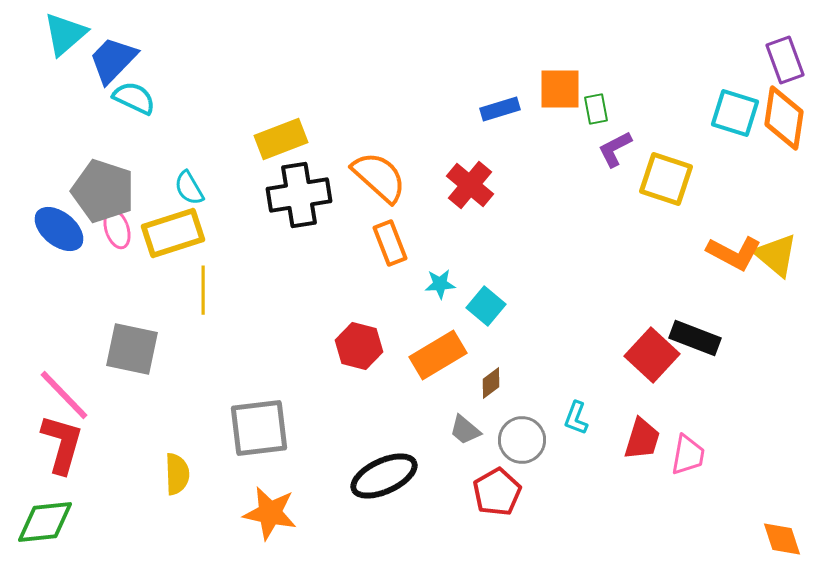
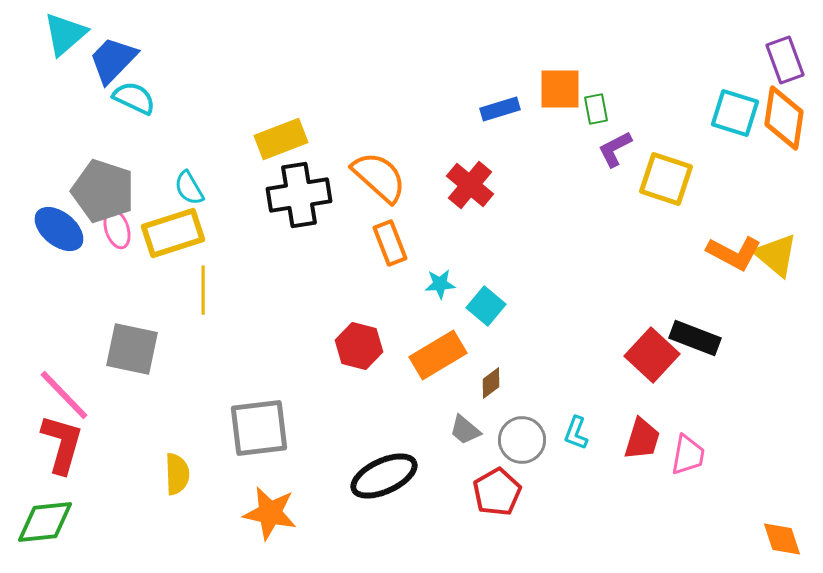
cyan L-shape at (576, 418): moved 15 px down
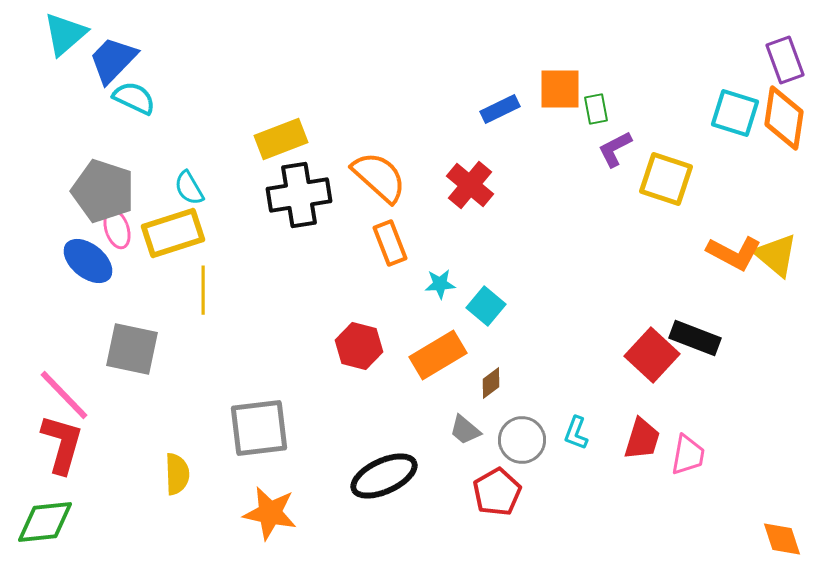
blue rectangle at (500, 109): rotated 9 degrees counterclockwise
blue ellipse at (59, 229): moved 29 px right, 32 px down
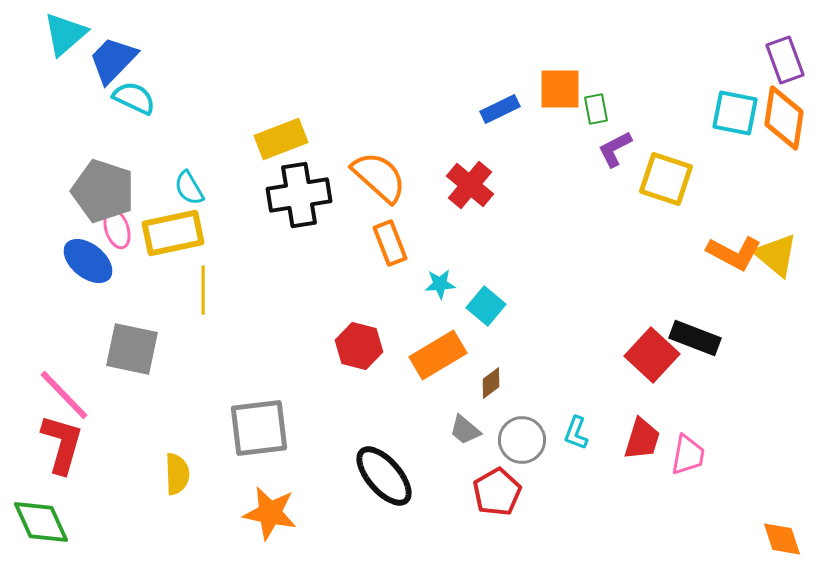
cyan square at (735, 113): rotated 6 degrees counterclockwise
yellow rectangle at (173, 233): rotated 6 degrees clockwise
black ellipse at (384, 476): rotated 74 degrees clockwise
green diamond at (45, 522): moved 4 px left; rotated 72 degrees clockwise
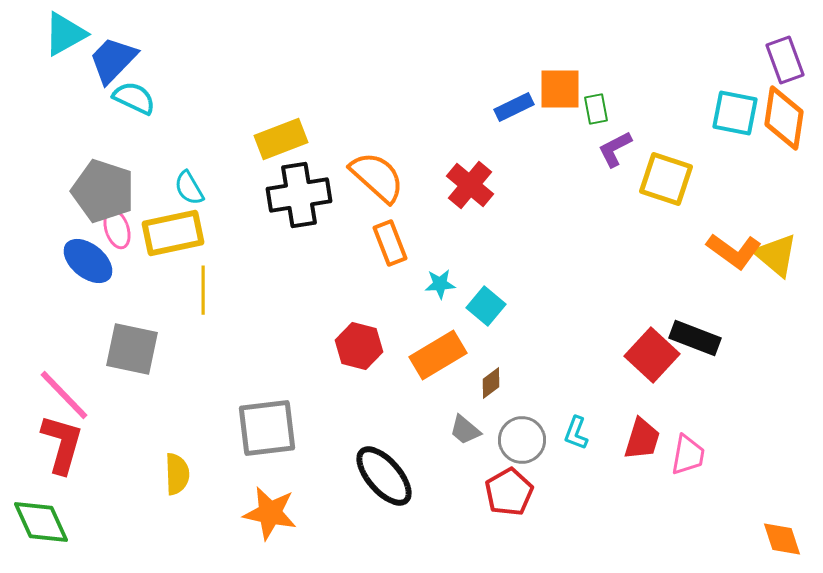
cyan triangle at (65, 34): rotated 12 degrees clockwise
blue rectangle at (500, 109): moved 14 px right, 2 px up
orange semicircle at (379, 177): moved 2 px left
orange L-shape at (734, 253): moved 2 px up; rotated 8 degrees clockwise
gray square at (259, 428): moved 8 px right
red pentagon at (497, 492): moved 12 px right
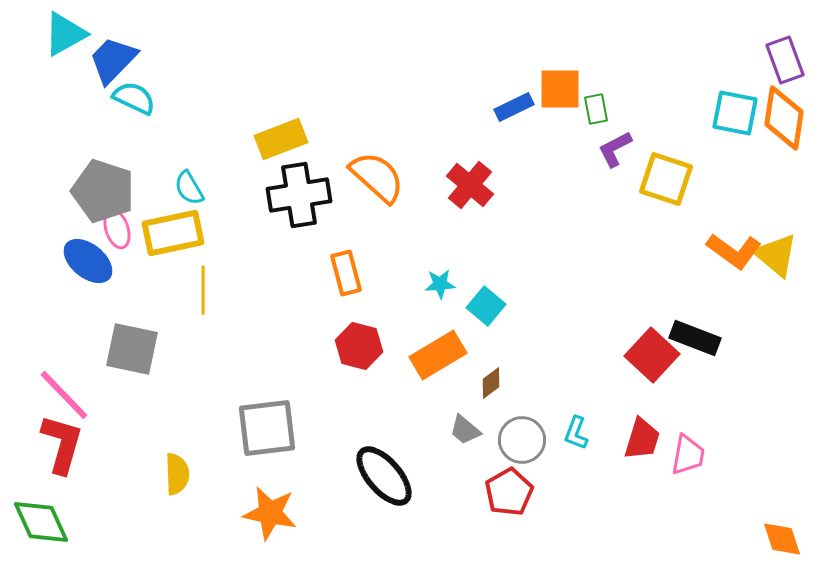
orange rectangle at (390, 243): moved 44 px left, 30 px down; rotated 6 degrees clockwise
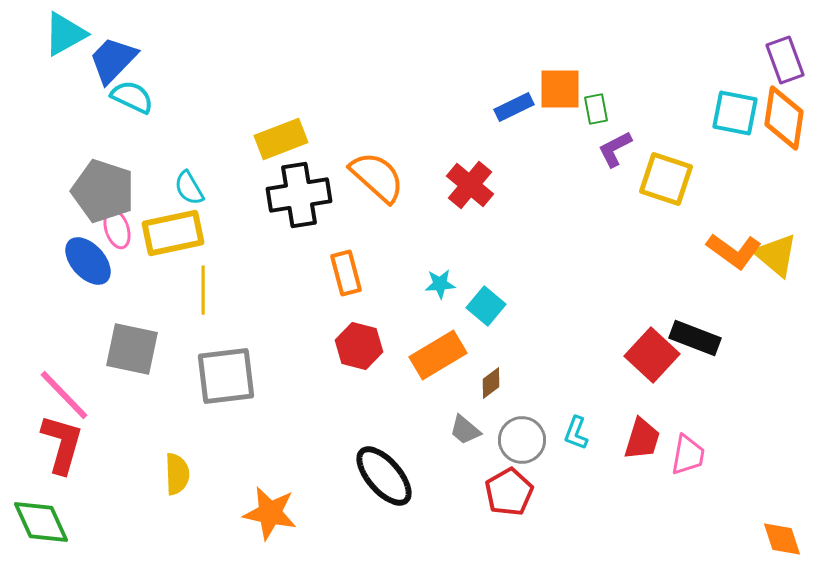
cyan semicircle at (134, 98): moved 2 px left, 1 px up
blue ellipse at (88, 261): rotated 9 degrees clockwise
gray square at (267, 428): moved 41 px left, 52 px up
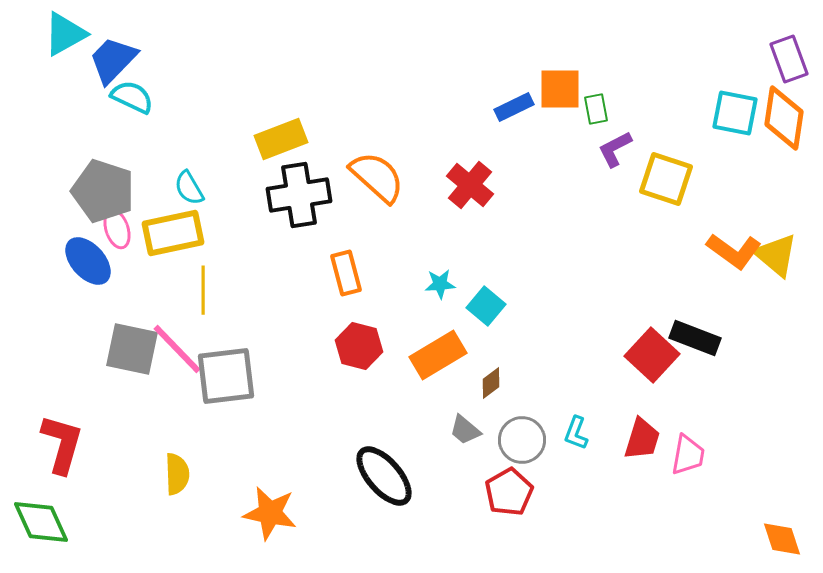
purple rectangle at (785, 60): moved 4 px right, 1 px up
pink line at (64, 395): moved 113 px right, 46 px up
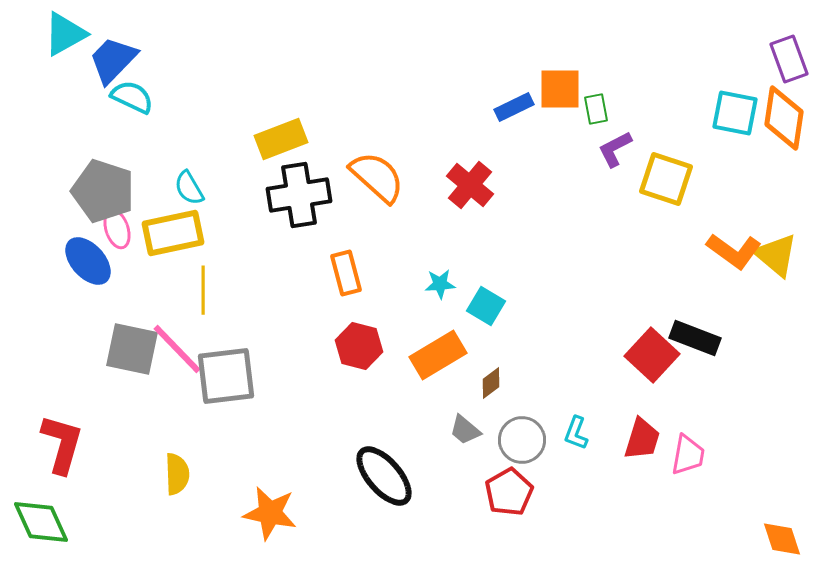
cyan square at (486, 306): rotated 9 degrees counterclockwise
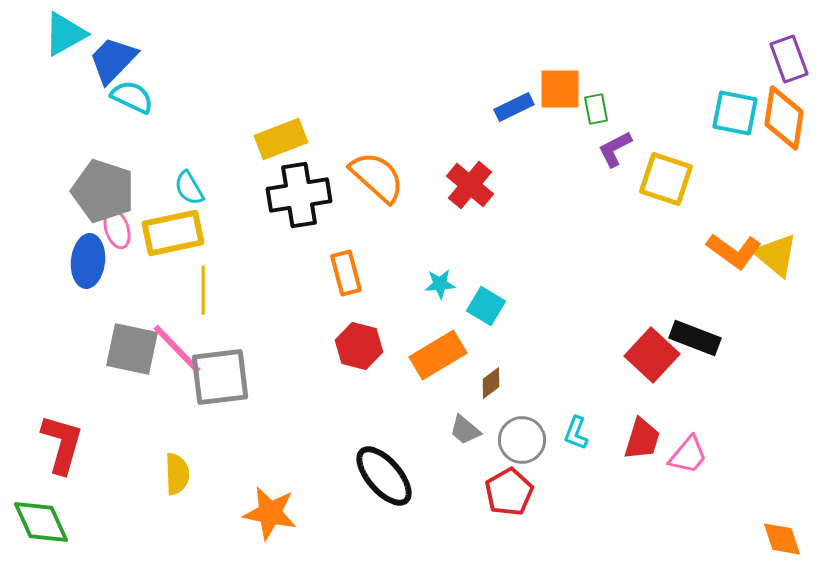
blue ellipse at (88, 261): rotated 48 degrees clockwise
gray square at (226, 376): moved 6 px left, 1 px down
pink trapezoid at (688, 455): rotated 30 degrees clockwise
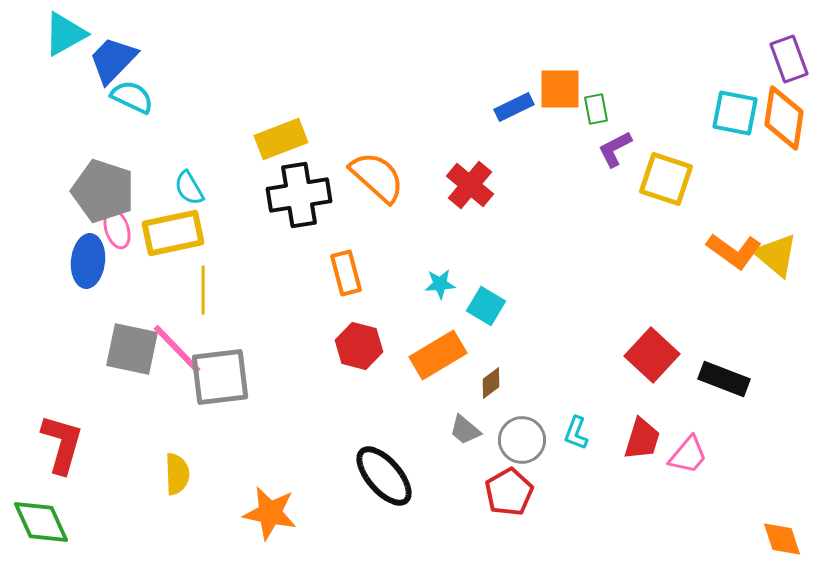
black rectangle at (695, 338): moved 29 px right, 41 px down
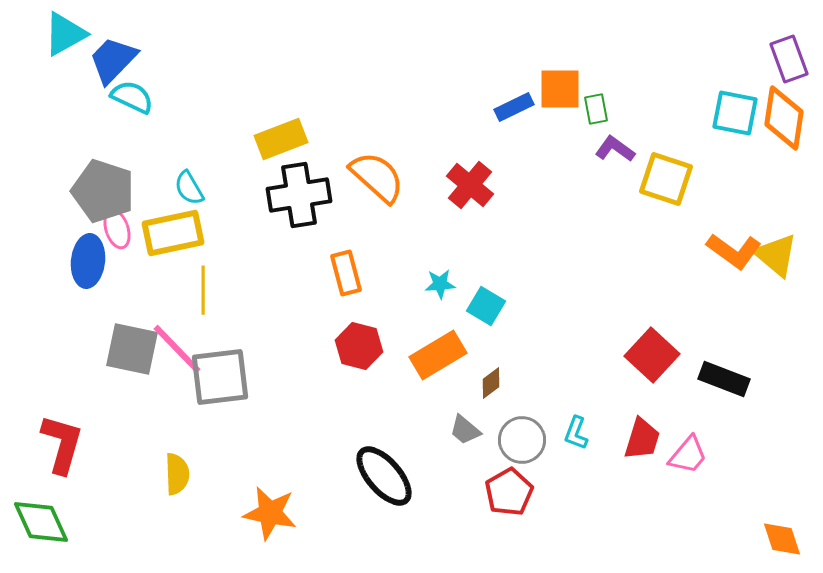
purple L-shape at (615, 149): rotated 63 degrees clockwise
